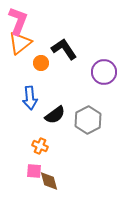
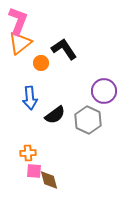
purple circle: moved 19 px down
gray hexagon: rotated 8 degrees counterclockwise
orange cross: moved 12 px left, 7 px down; rotated 28 degrees counterclockwise
brown diamond: moved 1 px up
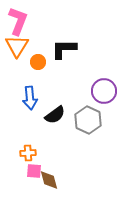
orange triangle: moved 3 px left, 3 px down; rotated 20 degrees counterclockwise
black L-shape: rotated 56 degrees counterclockwise
orange circle: moved 3 px left, 1 px up
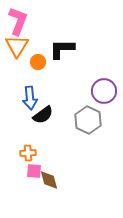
black L-shape: moved 2 px left
black semicircle: moved 12 px left
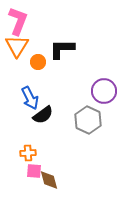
blue arrow: rotated 20 degrees counterclockwise
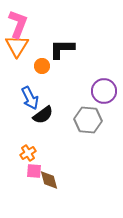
pink L-shape: moved 3 px down
orange circle: moved 4 px right, 4 px down
gray hexagon: rotated 20 degrees counterclockwise
orange cross: rotated 28 degrees counterclockwise
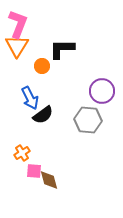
purple circle: moved 2 px left
orange cross: moved 6 px left
